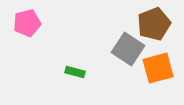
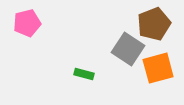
green rectangle: moved 9 px right, 2 px down
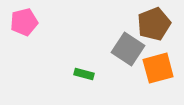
pink pentagon: moved 3 px left, 1 px up
